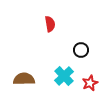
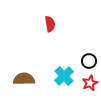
black circle: moved 8 px right, 11 px down
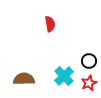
red star: moved 1 px left
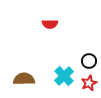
red semicircle: rotated 98 degrees clockwise
